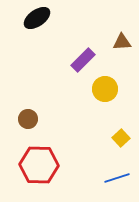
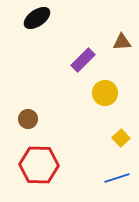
yellow circle: moved 4 px down
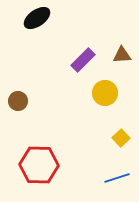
brown triangle: moved 13 px down
brown circle: moved 10 px left, 18 px up
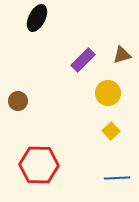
black ellipse: rotated 28 degrees counterclockwise
brown triangle: rotated 12 degrees counterclockwise
yellow circle: moved 3 px right
yellow square: moved 10 px left, 7 px up
blue line: rotated 15 degrees clockwise
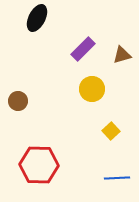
purple rectangle: moved 11 px up
yellow circle: moved 16 px left, 4 px up
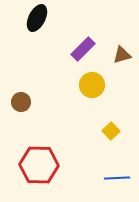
yellow circle: moved 4 px up
brown circle: moved 3 px right, 1 px down
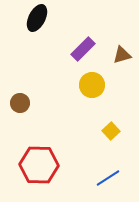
brown circle: moved 1 px left, 1 px down
blue line: moved 9 px left; rotated 30 degrees counterclockwise
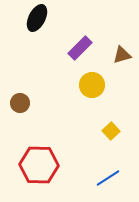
purple rectangle: moved 3 px left, 1 px up
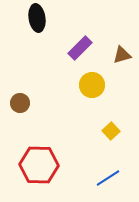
black ellipse: rotated 36 degrees counterclockwise
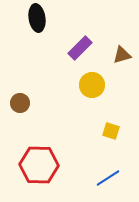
yellow square: rotated 30 degrees counterclockwise
